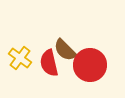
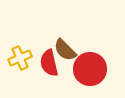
yellow cross: rotated 30 degrees clockwise
red circle: moved 4 px down
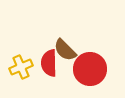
yellow cross: moved 1 px right, 9 px down
red semicircle: rotated 12 degrees clockwise
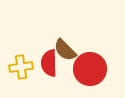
yellow cross: rotated 15 degrees clockwise
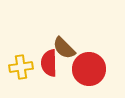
brown semicircle: moved 1 px left, 2 px up
red circle: moved 1 px left
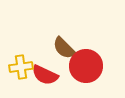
red semicircle: moved 4 px left, 12 px down; rotated 64 degrees counterclockwise
red circle: moved 3 px left, 3 px up
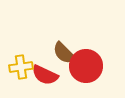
brown semicircle: moved 5 px down
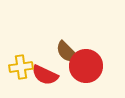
brown semicircle: moved 3 px right, 1 px up
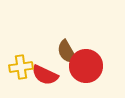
brown semicircle: rotated 15 degrees clockwise
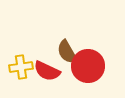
red circle: moved 2 px right
red semicircle: moved 2 px right, 4 px up
